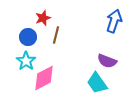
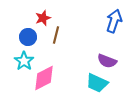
cyan star: moved 2 px left
cyan trapezoid: rotated 30 degrees counterclockwise
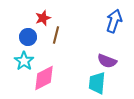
cyan trapezoid: rotated 70 degrees clockwise
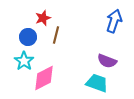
cyan trapezoid: rotated 105 degrees clockwise
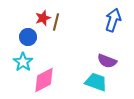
blue arrow: moved 1 px left, 1 px up
brown line: moved 13 px up
cyan star: moved 1 px left, 1 px down
pink diamond: moved 2 px down
cyan trapezoid: moved 1 px left, 1 px up
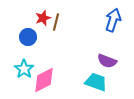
cyan star: moved 1 px right, 7 px down
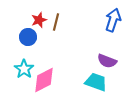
red star: moved 4 px left, 2 px down
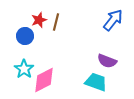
blue arrow: rotated 20 degrees clockwise
blue circle: moved 3 px left, 1 px up
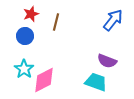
red star: moved 8 px left, 6 px up
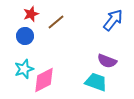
brown line: rotated 36 degrees clockwise
cyan star: rotated 18 degrees clockwise
